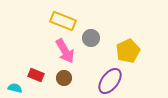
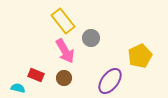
yellow rectangle: rotated 30 degrees clockwise
yellow pentagon: moved 12 px right, 5 px down
cyan semicircle: moved 3 px right
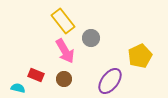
brown circle: moved 1 px down
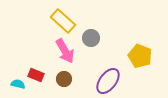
yellow rectangle: rotated 10 degrees counterclockwise
yellow pentagon: rotated 25 degrees counterclockwise
purple ellipse: moved 2 px left
cyan semicircle: moved 4 px up
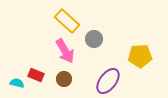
yellow rectangle: moved 4 px right
gray circle: moved 3 px right, 1 px down
yellow pentagon: rotated 25 degrees counterclockwise
cyan semicircle: moved 1 px left, 1 px up
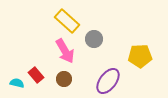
red rectangle: rotated 28 degrees clockwise
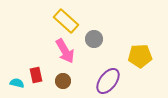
yellow rectangle: moved 1 px left
red rectangle: rotated 28 degrees clockwise
brown circle: moved 1 px left, 2 px down
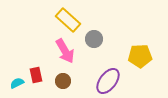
yellow rectangle: moved 2 px right, 1 px up
cyan semicircle: rotated 40 degrees counterclockwise
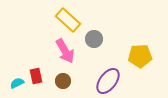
red rectangle: moved 1 px down
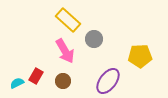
red rectangle: rotated 42 degrees clockwise
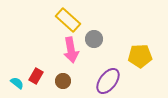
pink arrow: moved 6 px right, 1 px up; rotated 20 degrees clockwise
cyan semicircle: rotated 64 degrees clockwise
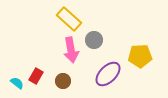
yellow rectangle: moved 1 px right, 1 px up
gray circle: moved 1 px down
purple ellipse: moved 7 px up; rotated 8 degrees clockwise
